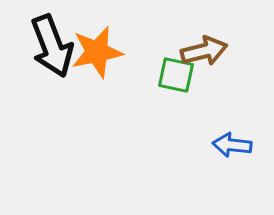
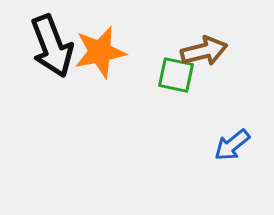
orange star: moved 3 px right
blue arrow: rotated 45 degrees counterclockwise
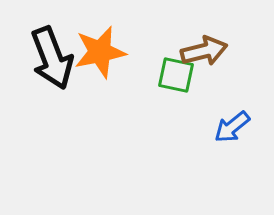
black arrow: moved 12 px down
blue arrow: moved 18 px up
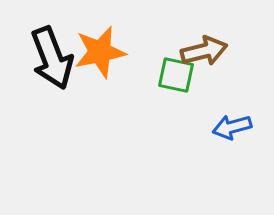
blue arrow: rotated 24 degrees clockwise
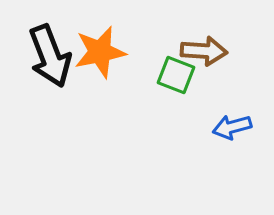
brown arrow: rotated 18 degrees clockwise
black arrow: moved 2 px left, 2 px up
green square: rotated 9 degrees clockwise
